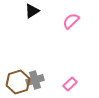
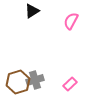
pink semicircle: rotated 18 degrees counterclockwise
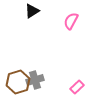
pink rectangle: moved 7 px right, 3 px down
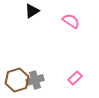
pink semicircle: rotated 96 degrees clockwise
brown hexagon: moved 1 px left, 2 px up
pink rectangle: moved 2 px left, 9 px up
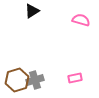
pink semicircle: moved 10 px right, 1 px up; rotated 18 degrees counterclockwise
pink rectangle: rotated 32 degrees clockwise
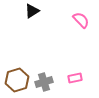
pink semicircle: rotated 30 degrees clockwise
gray cross: moved 9 px right, 2 px down
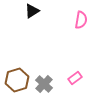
pink semicircle: rotated 54 degrees clockwise
pink rectangle: rotated 24 degrees counterclockwise
gray cross: moved 2 px down; rotated 30 degrees counterclockwise
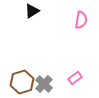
brown hexagon: moved 5 px right, 2 px down
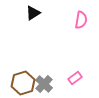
black triangle: moved 1 px right, 2 px down
brown hexagon: moved 1 px right, 1 px down
